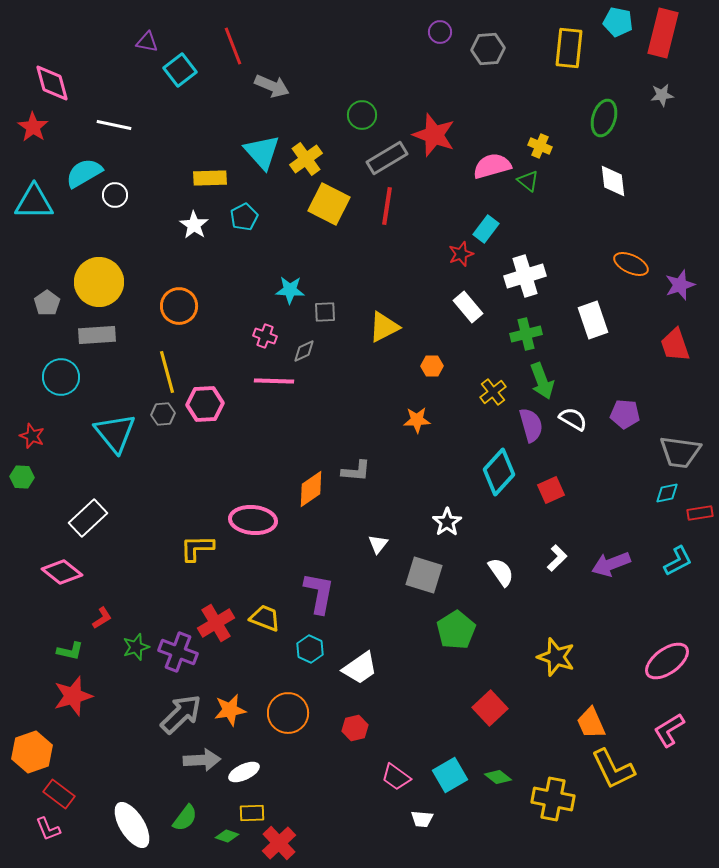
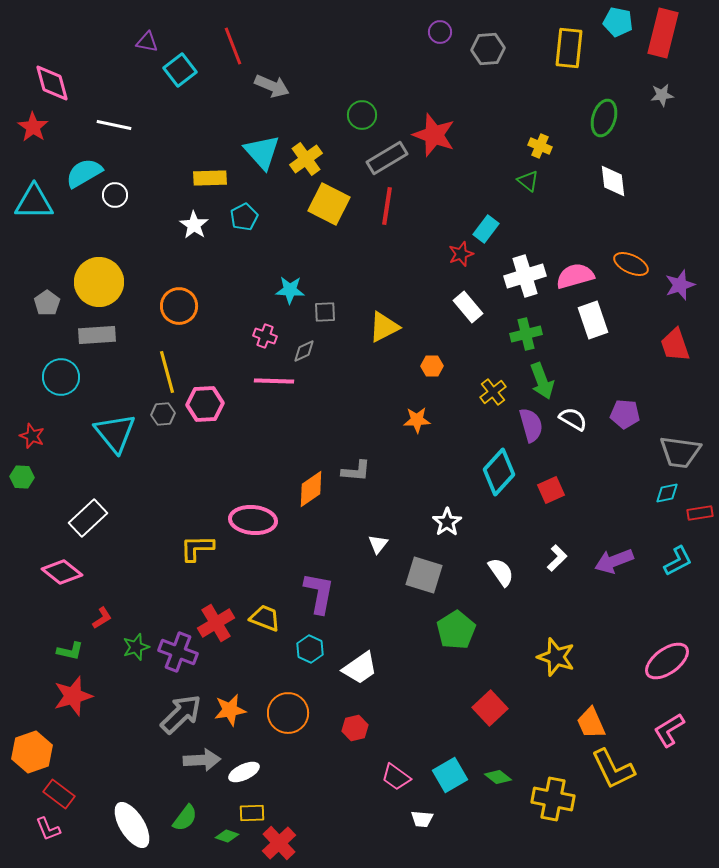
pink semicircle at (492, 166): moved 83 px right, 110 px down
purple arrow at (611, 564): moved 3 px right, 3 px up
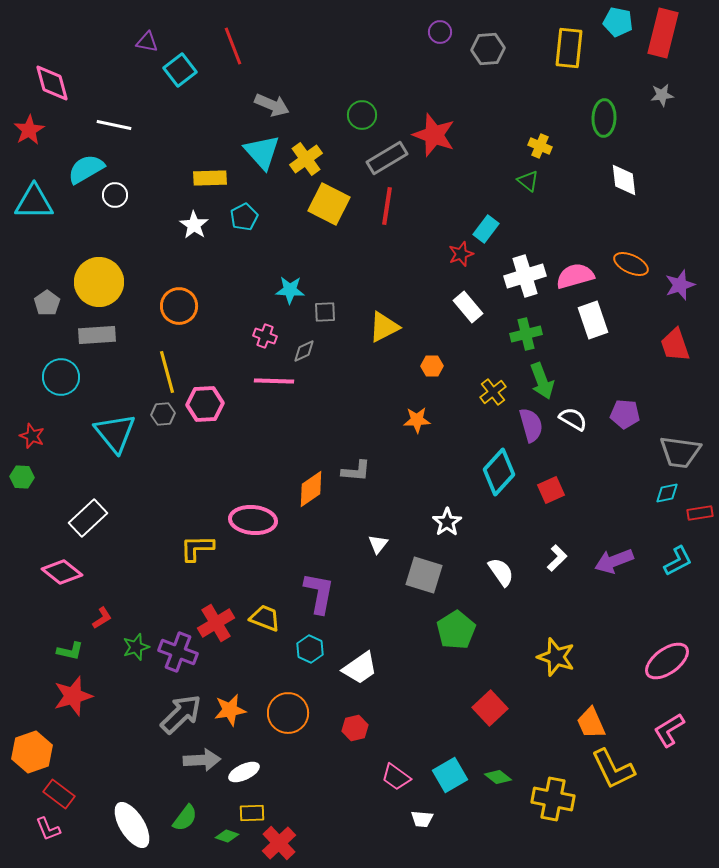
gray arrow at (272, 86): moved 19 px down
green ellipse at (604, 118): rotated 15 degrees counterclockwise
red star at (33, 127): moved 4 px left, 3 px down; rotated 8 degrees clockwise
cyan semicircle at (84, 173): moved 2 px right, 4 px up
white diamond at (613, 181): moved 11 px right, 1 px up
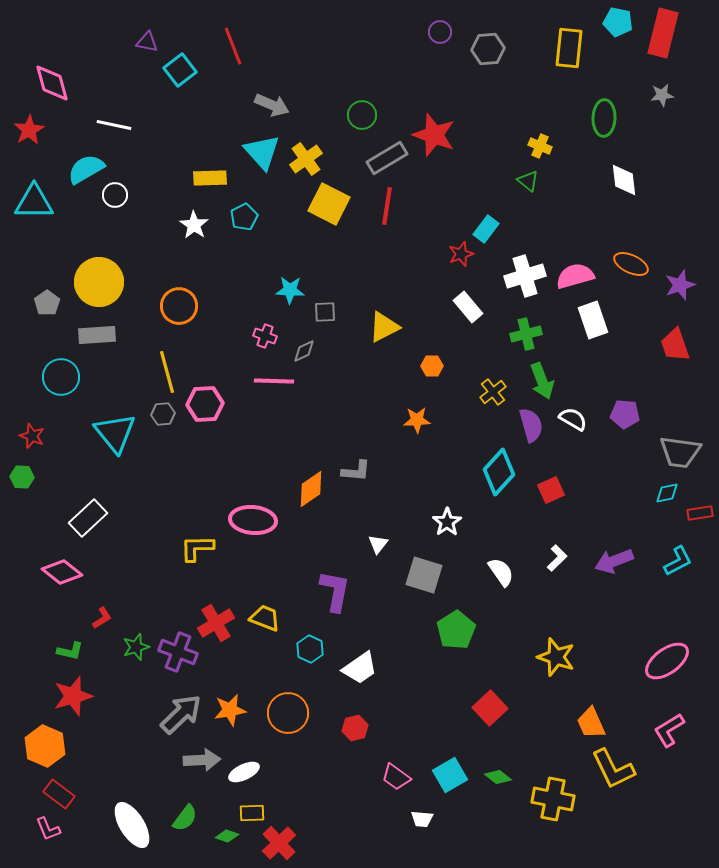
purple L-shape at (319, 593): moved 16 px right, 2 px up
orange hexagon at (32, 752): moved 13 px right, 6 px up; rotated 18 degrees counterclockwise
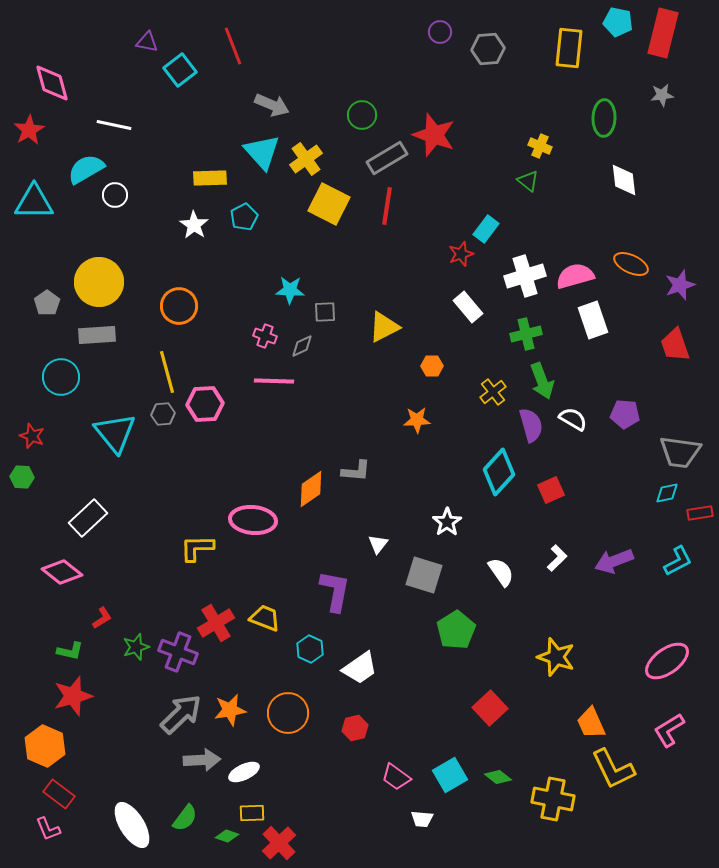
gray diamond at (304, 351): moved 2 px left, 5 px up
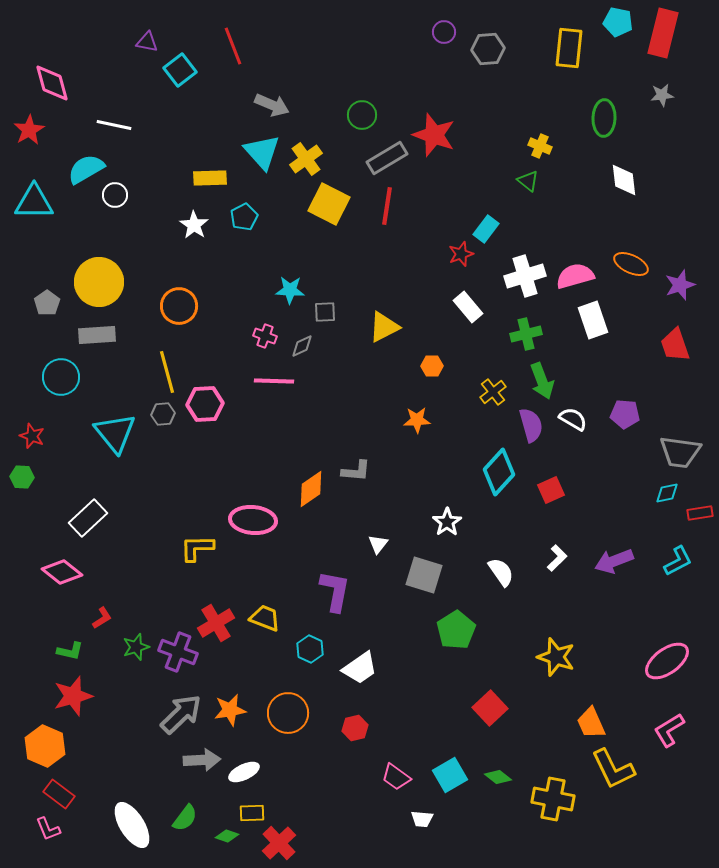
purple circle at (440, 32): moved 4 px right
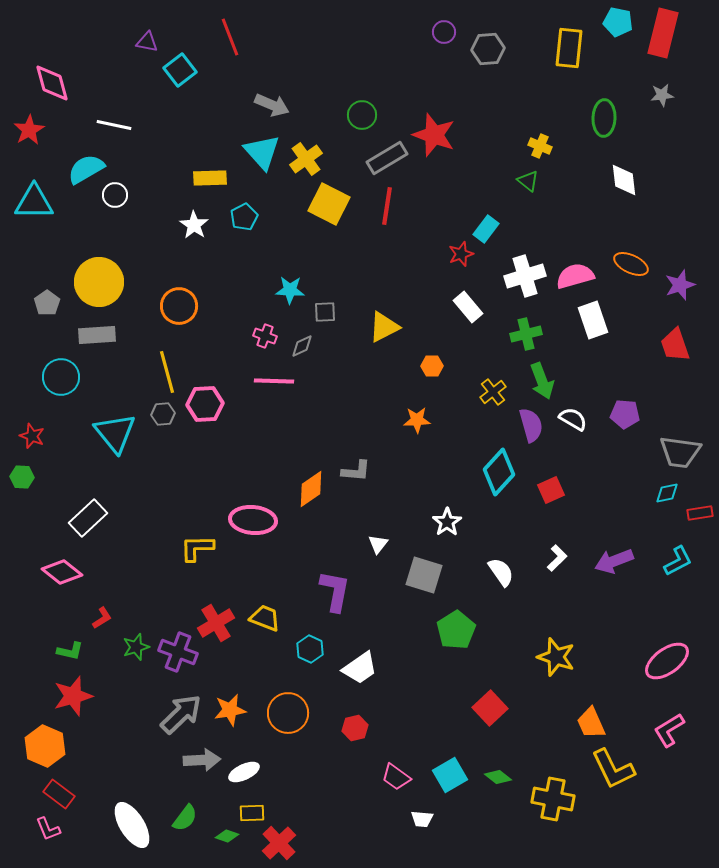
red line at (233, 46): moved 3 px left, 9 px up
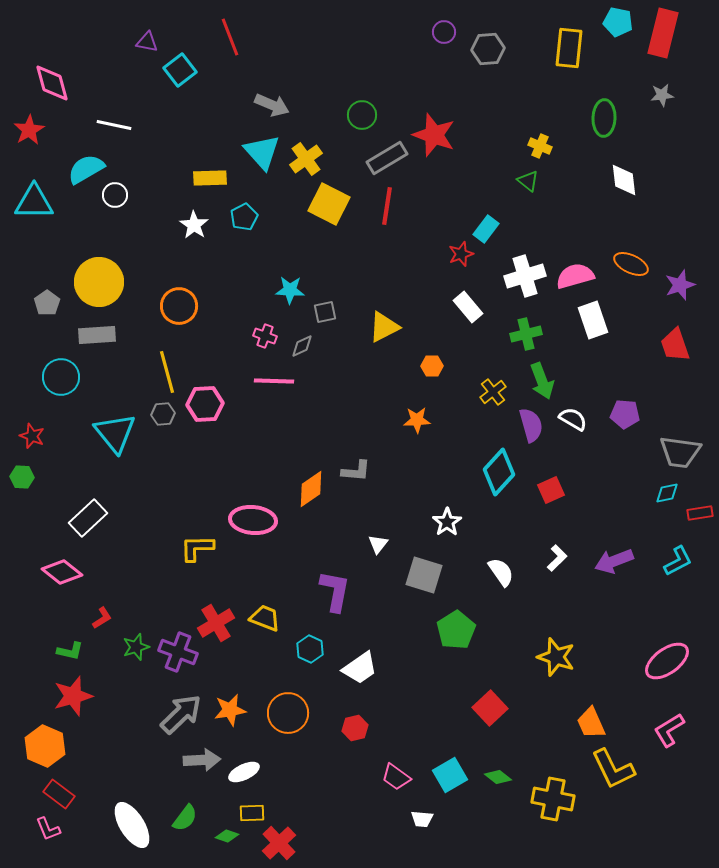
gray square at (325, 312): rotated 10 degrees counterclockwise
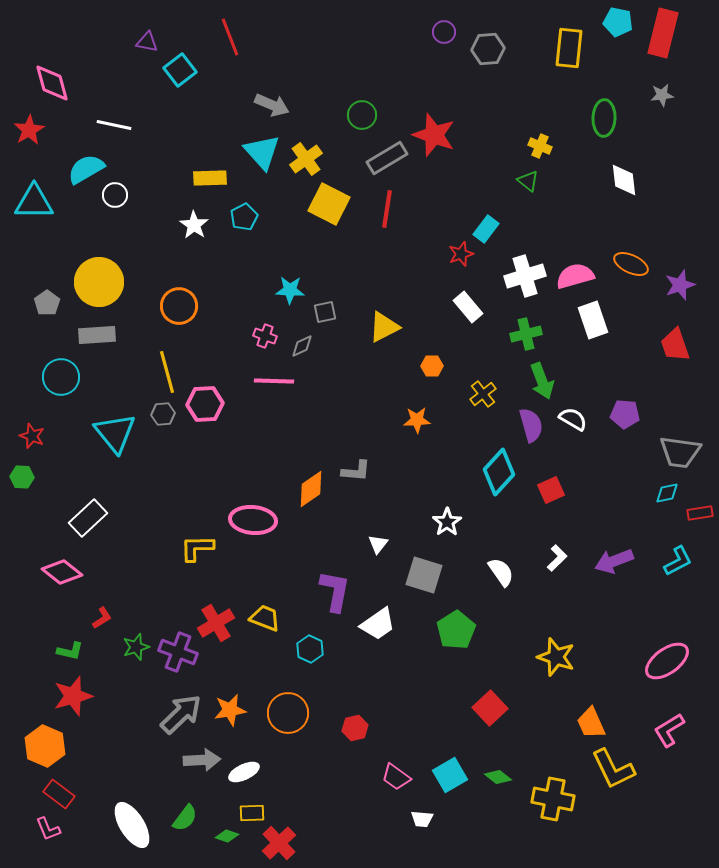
red line at (387, 206): moved 3 px down
yellow cross at (493, 392): moved 10 px left, 2 px down
white trapezoid at (360, 668): moved 18 px right, 44 px up
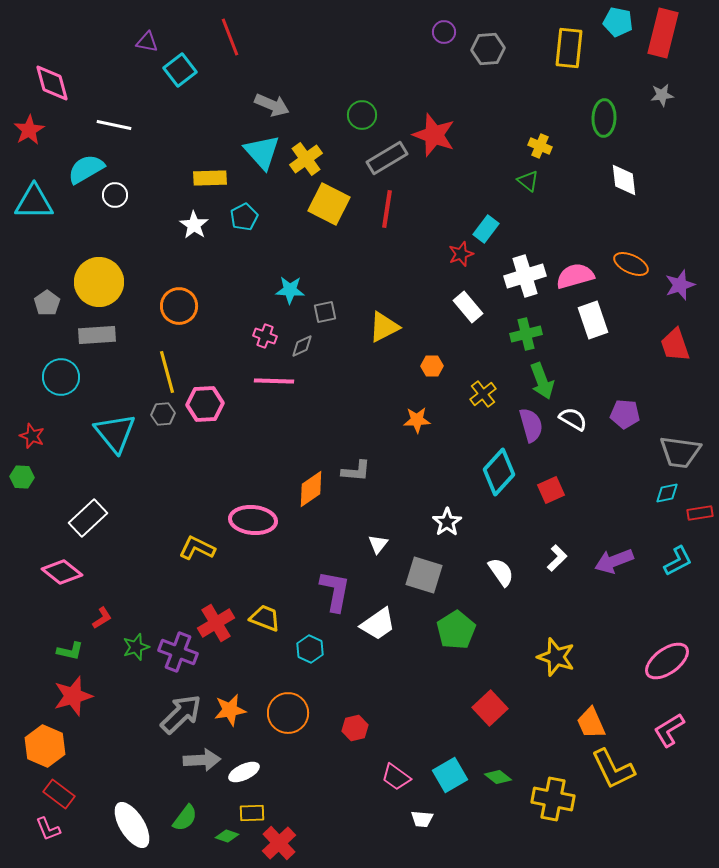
yellow L-shape at (197, 548): rotated 27 degrees clockwise
